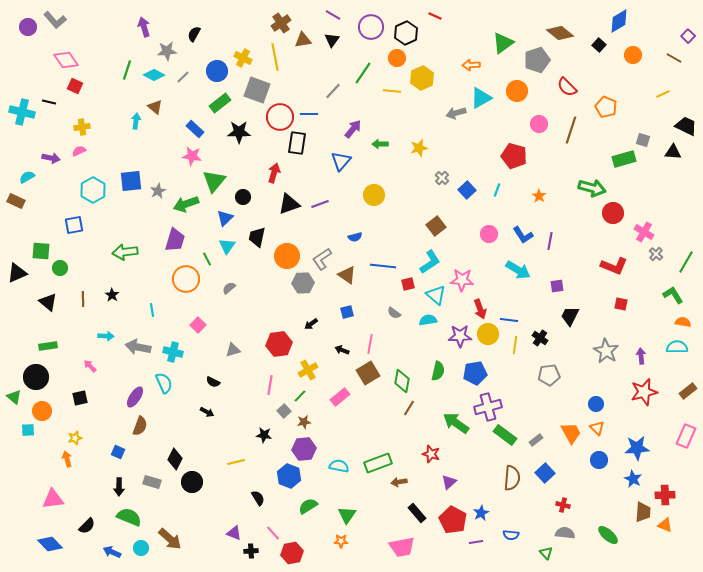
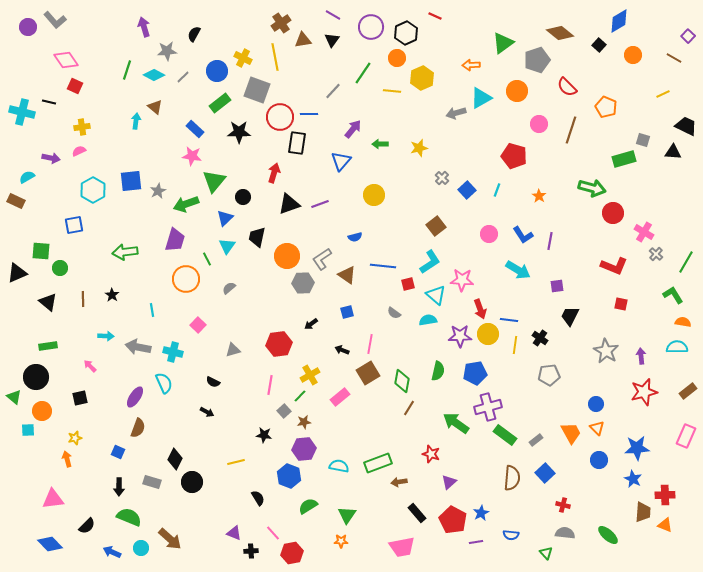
yellow cross at (308, 370): moved 2 px right, 5 px down
brown semicircle at (140, 426): moved 2 px left, 2 px down
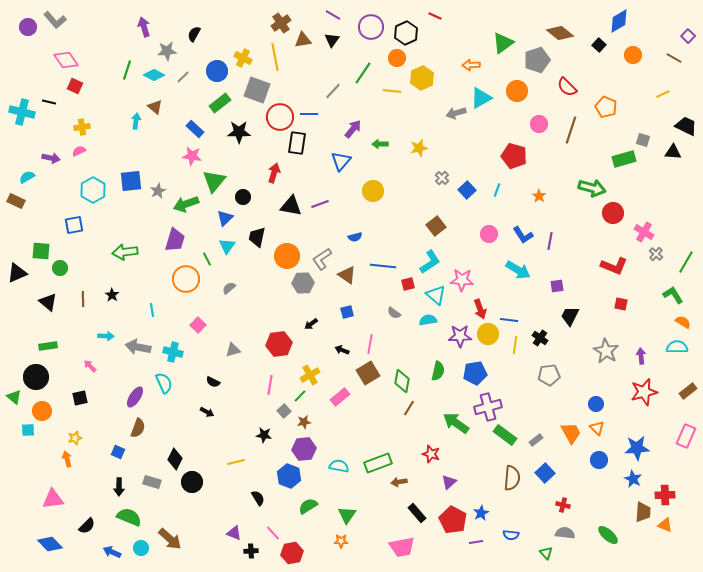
yellow circle at (374, 195): moved 1 px left, 4 px up
black triangle at (289, 204): moved 2 px right, 2 px down; rotated 30 degrees clockwise
orange semicircle at (683, 322): rotated 21 degrees clockwise
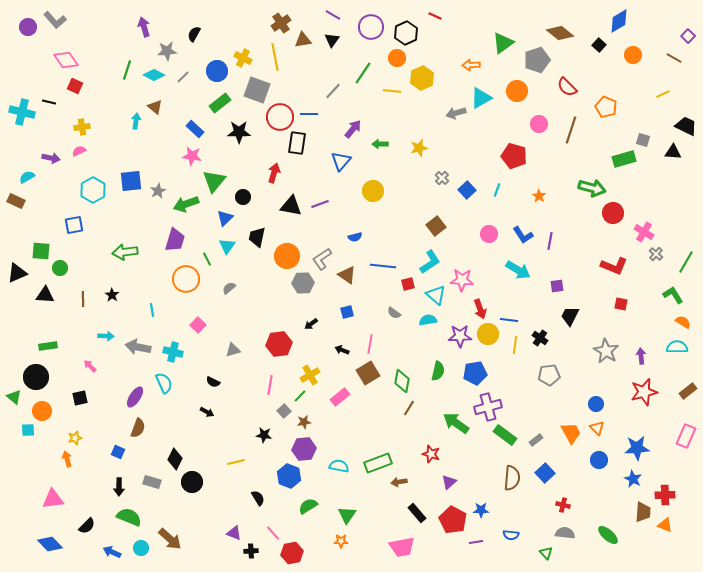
black triangle at (48, 302): moved 3 px left, 7 px up; rotated 36 degrees counterclockwise
blue star at (481, 513): moved 3 px up; rotated 28 degrees clockwise
